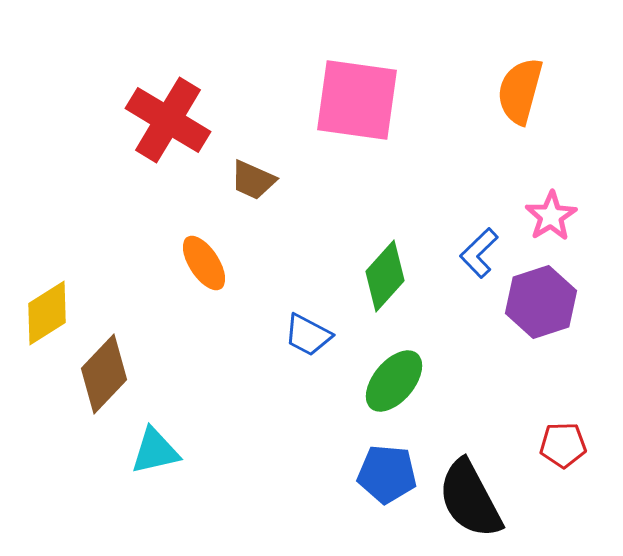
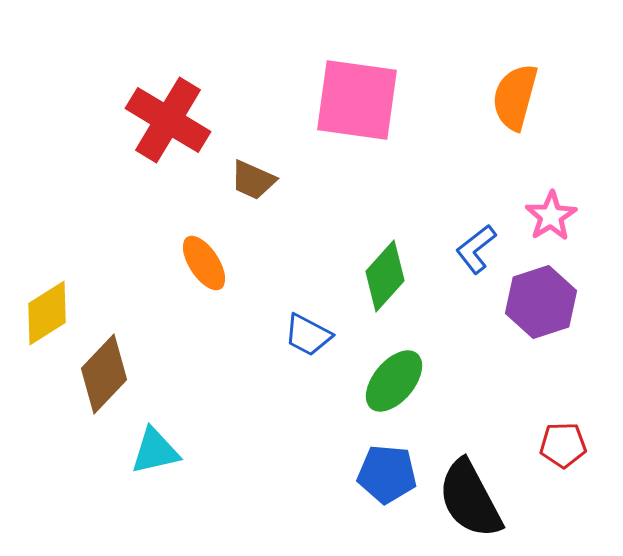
orange semicircle: moved 5 px left, 6 px down
blue L-shape: moved 3 px left, 4 px up; rotated 6 degrees clockwise
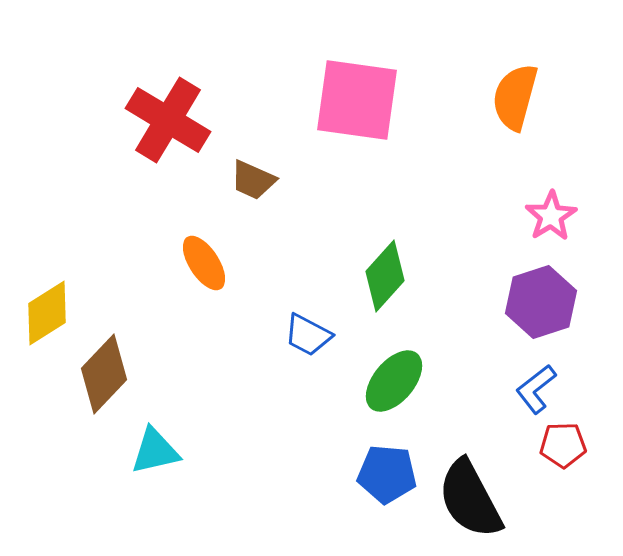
blue L-shape: moved 60 px right, 140 px down
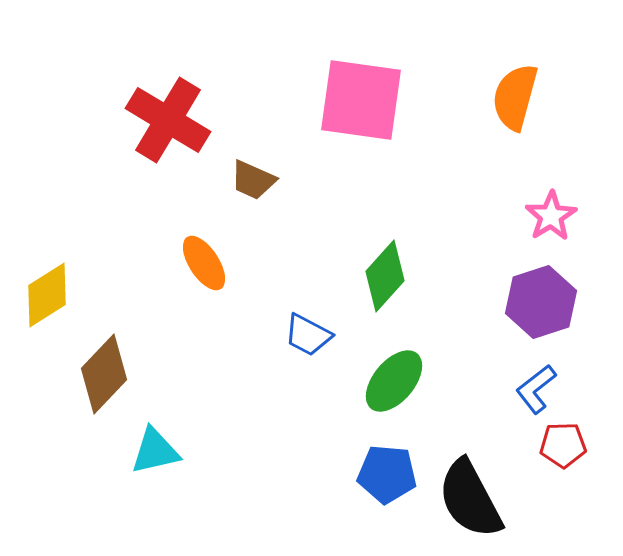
pink square: moved 4 px right
yellow diamond: moved 18 px up
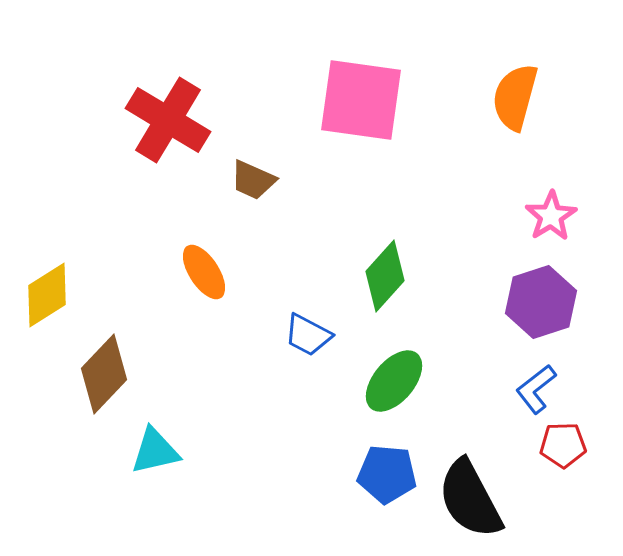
orange ellipse: moved 9 px down
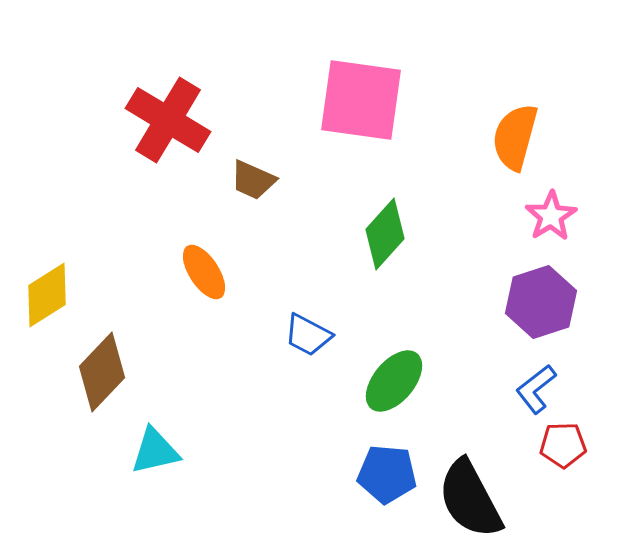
orange semicircle: moved 40 px down
green diamond: moved 42 px up
brown diamond: moved 2 px left, 2 px up
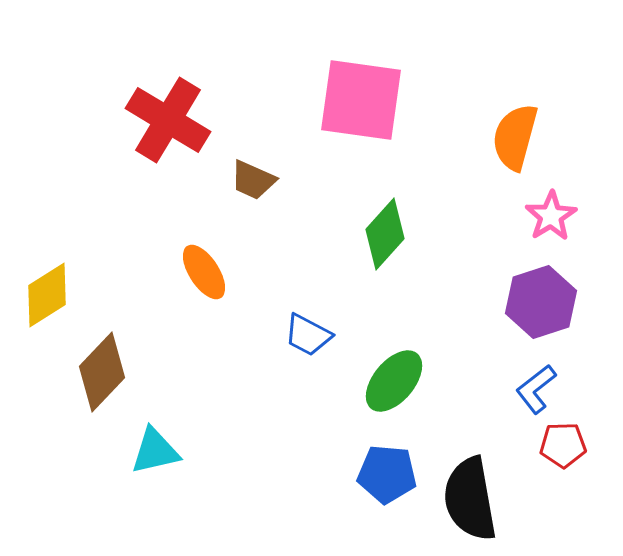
black semicircle: rotated 18 degrees clockwise
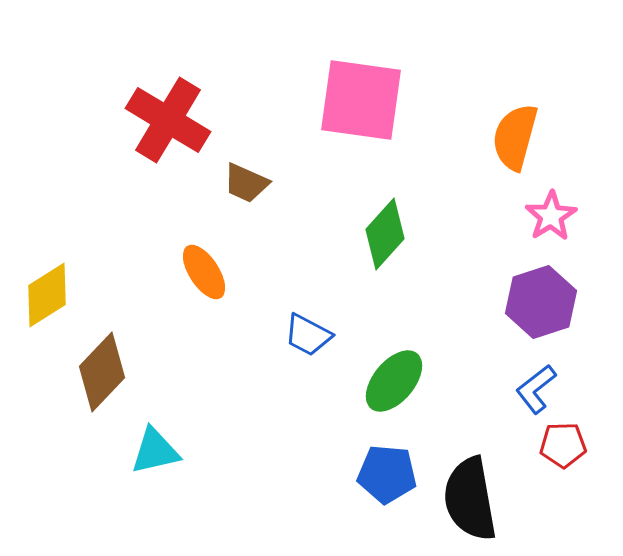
brown trapezoid: moved 7 px left, 3 px down
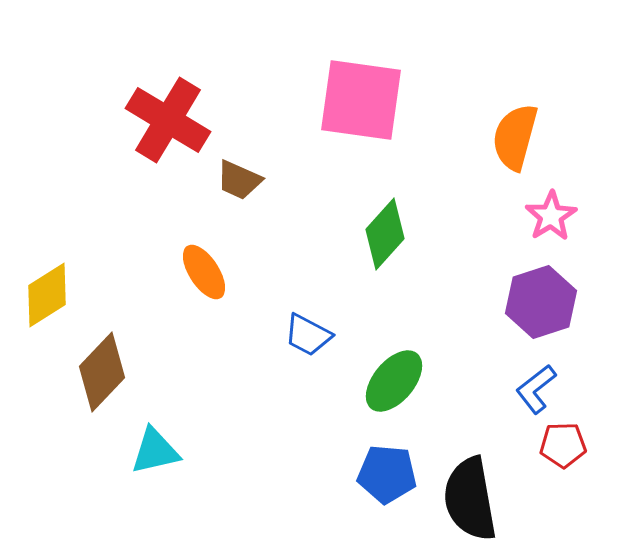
brown trapezoid: moved 7 px left, 3 px up
